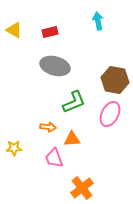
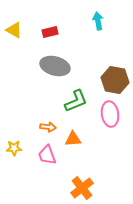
green L-shape: moved 2 px right, 1 px up
pink ellipse: rotated 35 degrees counterclockwise
orange triangle: moved 1 px right
pink trapezoid: moved 7 px left, 3 px up
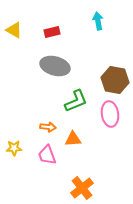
red rectangle: moved 2 px right
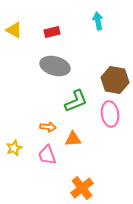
yellow star: rotated 21 degrees counterclockwise
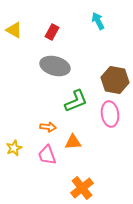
cyan arrow: rotated 18 degrees counterclockwise
red rectangle: rotated 49 degrees counterclockwise
orange triangle: moved 3 px down
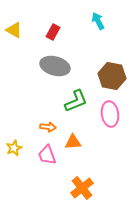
red rectangle: moved 1 px right
brown hexagon: moved 3 px left, 4 px up
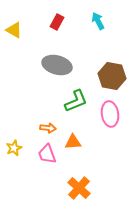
red rectangle: moved 4 px right, 10 px up
gray ellipse: moved 2 px right, 1 px up
orange arrow: moved 1 px down
pink trapezoid: moved 1 px up
orange cross: moved 3 px left; rotated 10 degrees counterclockwise
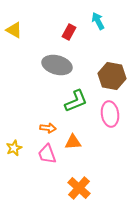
red rectangle: moved 12 px right, 10 px down
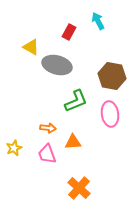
yellow triangle: moved 17 px right, 17 px down
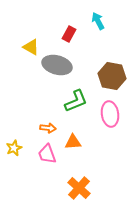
red rectangle: moved 2 px down
